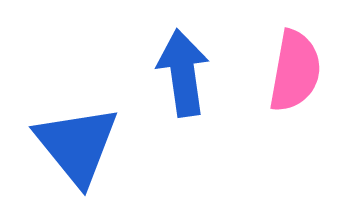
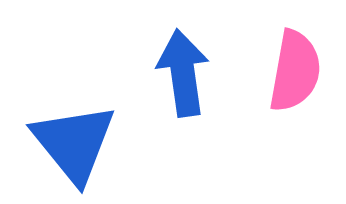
blue triangle: moved 3 px left, 2 px up
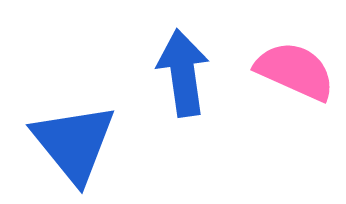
pink semicircle: rotated 76 degrees counterclockwise
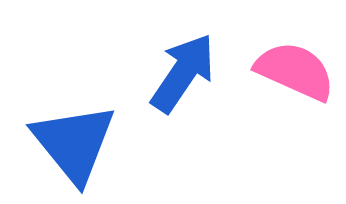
blue arrow: rotated 42 degrees clockwise
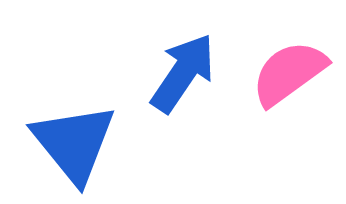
pink semicircle: moved 6 px left, 2 px down; rotated 60 degrees counterclockwise
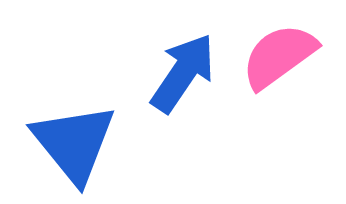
pink semicircle: moved 10 px left, 17 px up
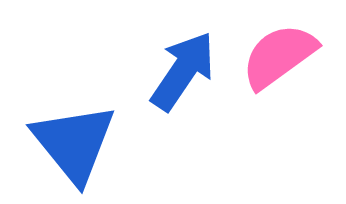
blue arrow: moved 2 px up
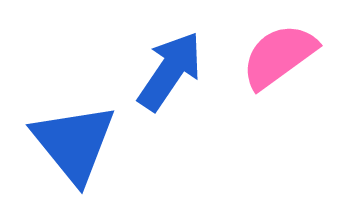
blue arrow: moved 13 px left
